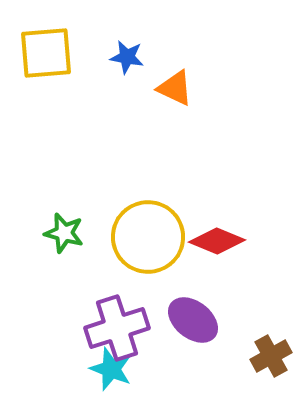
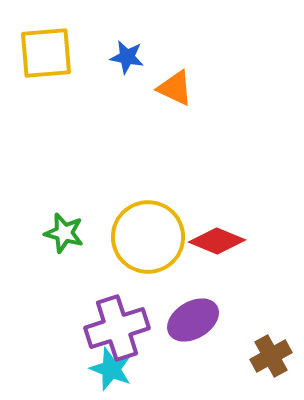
purple ellipse: rotated 69 degrees counterclockwise
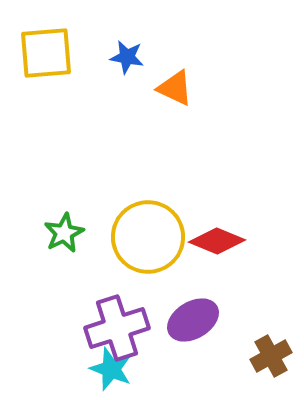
green star: rotated 30 degrees clockwise
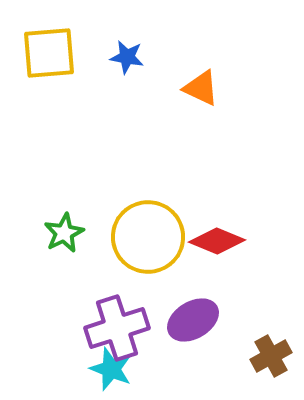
yellow square: moved 3 px right
orange triangle: moved 26 px right
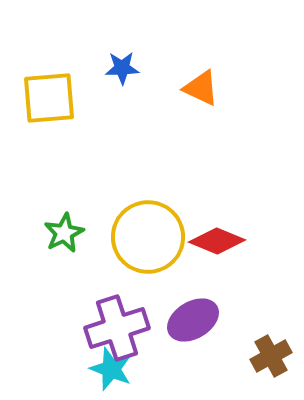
yellow square: moved 45 px down
blue star: moved 5 px left, 11 px down; rotated 12 degrees counterclockwise
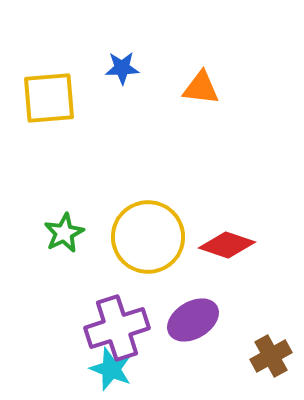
orange triangle: rotated 18 degrees counterclockwise
red diamond: moved 10 px right, 4 px down; rotated 4 degrees counterclockwise
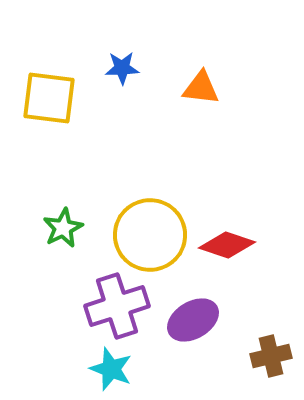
yellow square: rotated 12 degrees clockwise
green star: moved 1 px left, 5 px up
yellow circle: moved 2 px right, 2 px up
purple cross: moved 22 px up
brown cross: rotated 15 degrees clockwise
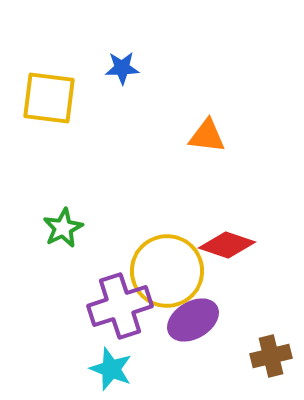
orange triangle: moved 6 px right, 48 px down
yellow circle: moved 17 px right, 36 px down
purple cross: moved 3 px right
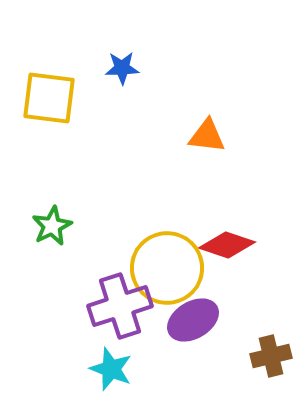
green star: moved 11 px left, 2 px up
yellow circle: moved 3 px up
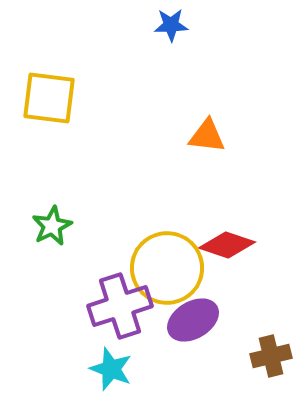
blue star: moved 49 px right, 43 px up
